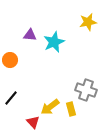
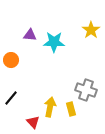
yellow star: moved 3 px right, 8 px down; rotated 24 degrees counterclockwise
cyan star: rotated 25 degrees clockwise
orange circle: moved 1 px right
yellow arrow: rotated 138 degrees clockwise
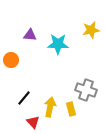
yellow star: rotated 24 degrees clockwise
cyan star: moved 4 px right, 2 px down
black line: moved 13 px right
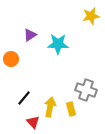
yellow star: moved 14 px up
purple triangle: rotated 40 degrees counterclockwise
orange circle: moved 1 px up
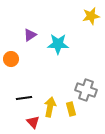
black line: rotated 42 degrees clockwise
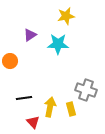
yellow star: moved 25 px left
orange circle: moved 1 px left, 2 px down
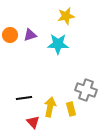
purple triangle: rotated 16 degrees clockwise
orange circle: moved 26 px up
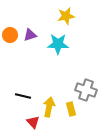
black line: moved 1 px left, 2 px up; rotated 21 degrees clockwise
yellow arrow: moved 1 px left
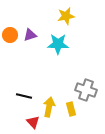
black line: moved 1 px right
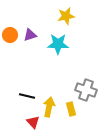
black line: moved 3 px right
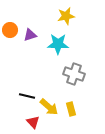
orange circle: moved 5 px up
gray cross: moved 12 px left, 16 px up
yellow arrow: rotated 120 degrees clockwise
